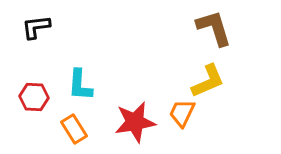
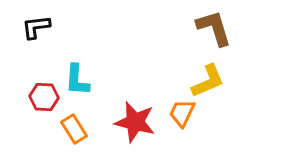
cyan L-shape: moved 3 px left, 5 px up
red hexagon: moved 10 px right
red star: rotated 24 degrees clockwise
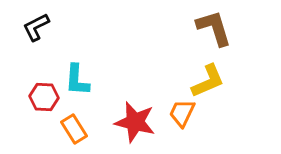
black L-shape: rotated 20 degrees counterclockwise
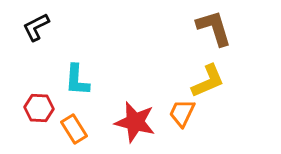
red hexagon: moved 5 px left, 11 px down
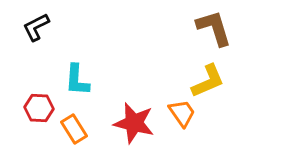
orange trapezoid: rotated 120 degrees clockwise
red star: moved 1 px left, 1 px down
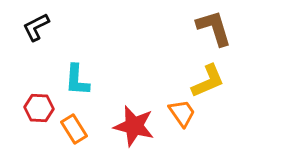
red star: moved 3 px down
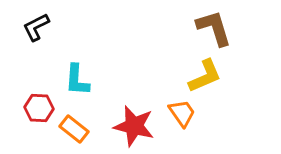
yellow L-shape: moved 3 px left, 5 px up
orange rectangle: rotated 20 degrees counterclockwise
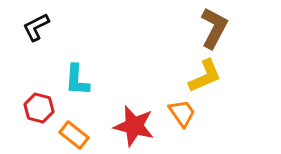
brown L-shape: rotated 45 degrees clockwise
red hexagon: rotated 12 degrees clockwise
orange rectangle: moved 6 px down
